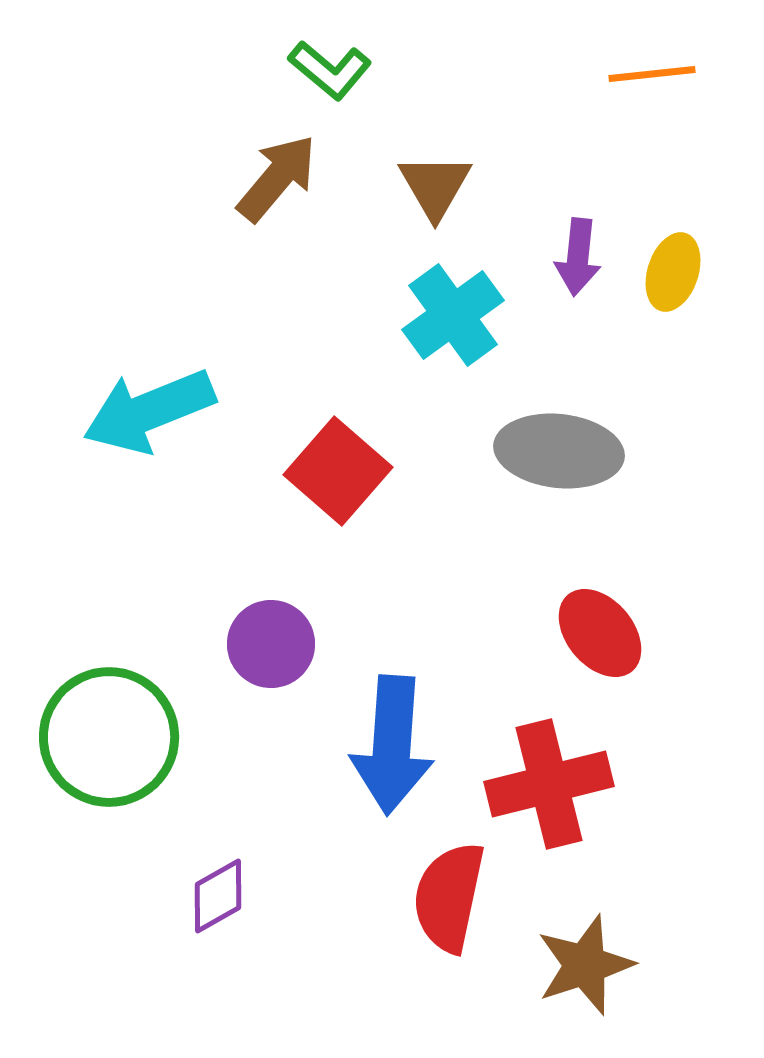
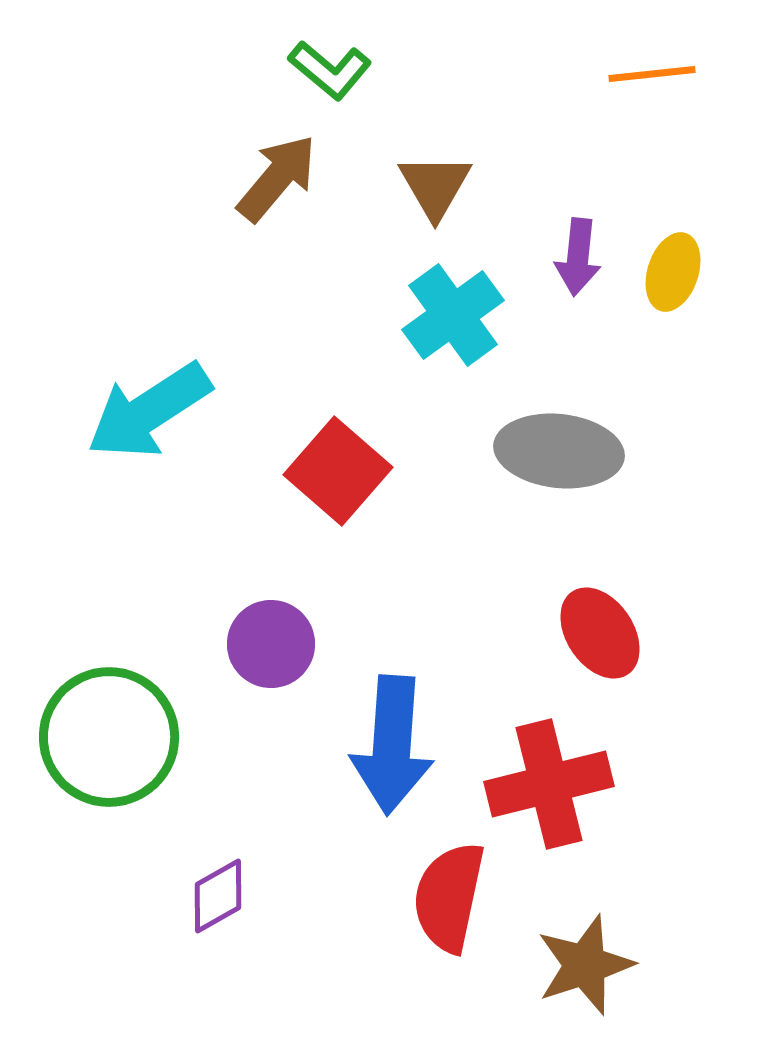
cyan arrow: rotated 11 degrees counterclockwise
red ellipse: rotated 6 degrees clockwise
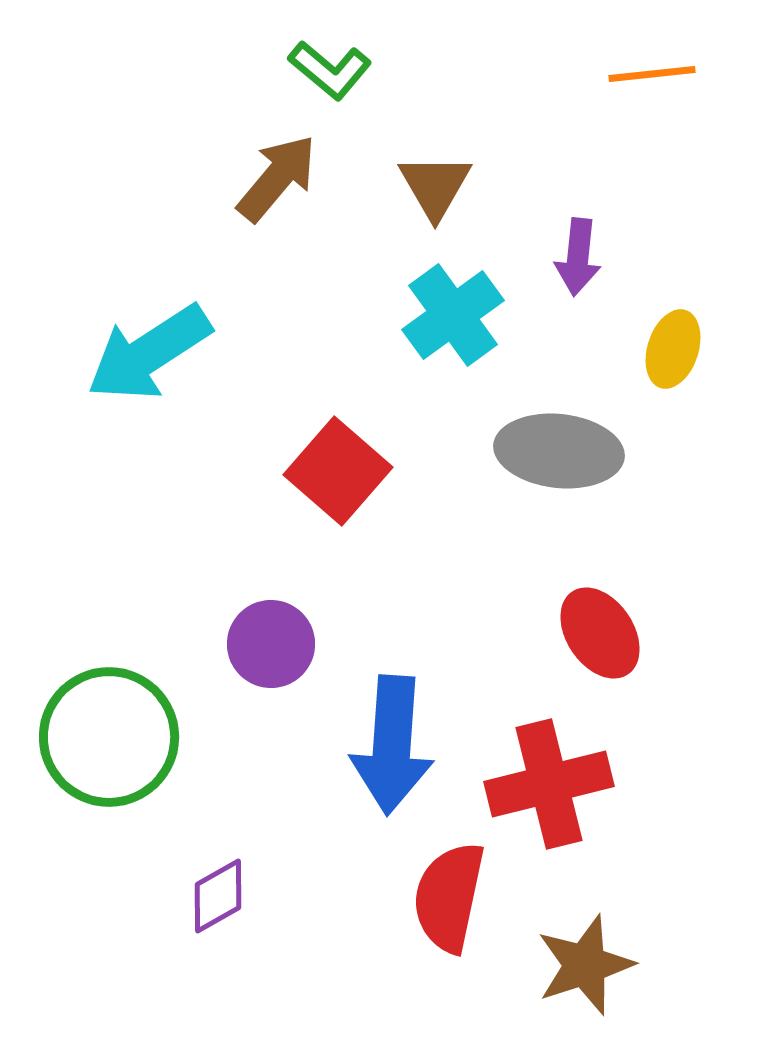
yellow ellipse: moved 77 px down
cyan arrow: moved 58 px up
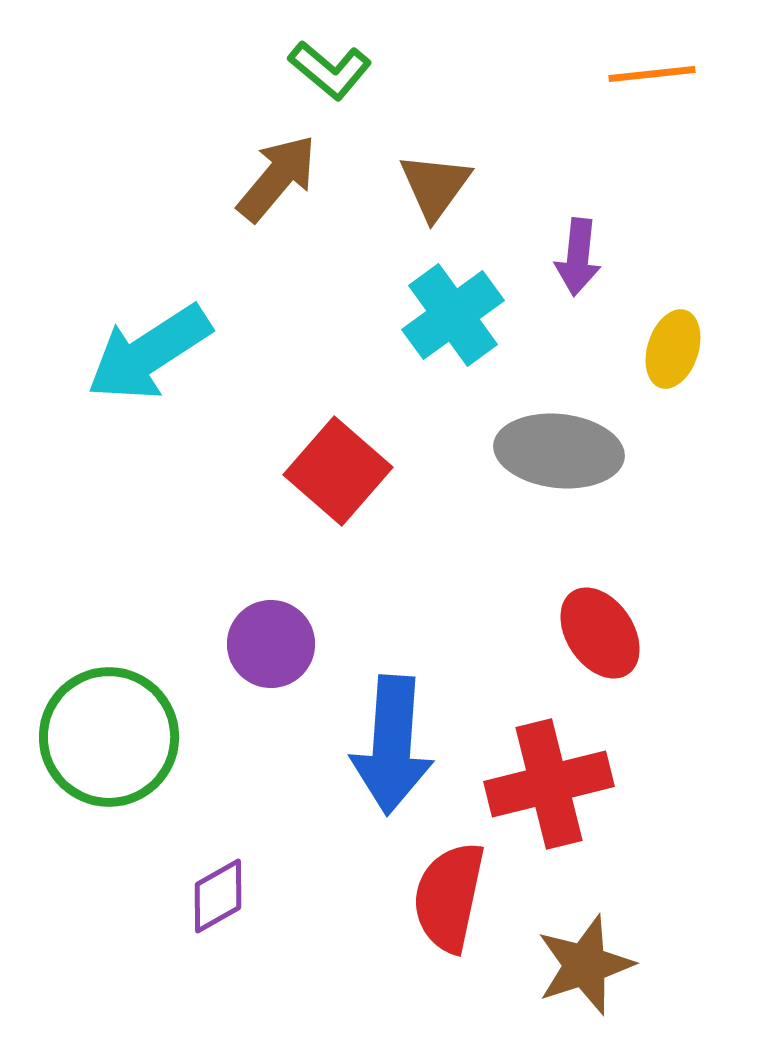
brown triangle: rotated 6 degrees clockwise
